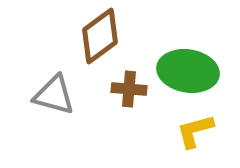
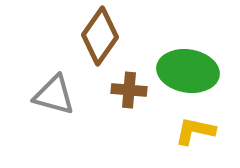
brown diamond: rotated 18 degrees counterclockwise
brown cross: moved 1 px down
yellow L-shape: rotated 27 degrees clockwise
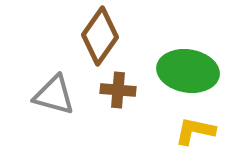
brown cross: moved 11 px left
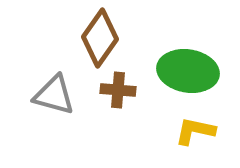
brown diamond: moved 2 px down
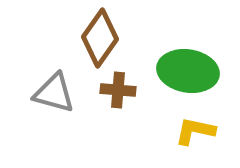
gray triangle: moved 2 px up
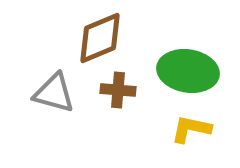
brown diamond: rotated 32 degrees clockwise
yellow L-shape: moved 4 px left, 2 px up
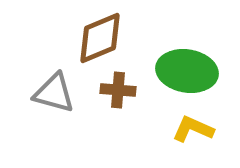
green ellipse: moved 1 px left
yellow L-shape: moved 2 px right; rotated 12 degrees clockwise
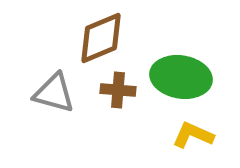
brown diamond: moved 1 px right
green ellipse: moved 6 px left, 6 px down
yellow L-shape: moved 6 px down
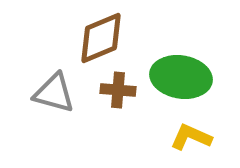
yellow L-shape: moved 2 px left, 2 px down
